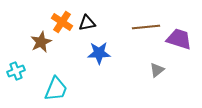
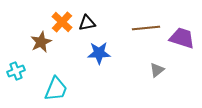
orange cross: rotated 10 degrees clockwise
brown line: moved 1 px down
purple trapezoid: moved 3 px right, 1 px up
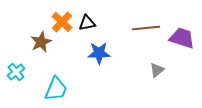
cyan cross: moved 1 px down; rotated 18 degrees counterclockwise
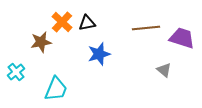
brown star: rotated 15 degrees clockwise
blue star: moved 1 px down; rotated 15 degrees counterclockwise
gray triangle: moved 7 px right; rotated 42 degrees counterclockwise
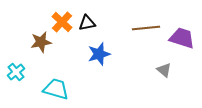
cyan trapezoid: rotated 96 degrees counterclockwise
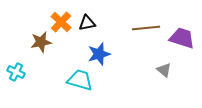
orange cross: moved 1 px left
cyan cross: rotated 24 degrees counterclockwise
cyan trapezoid: moved 24 px right, 9 px up
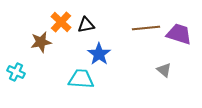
black triangle: moved 1 px left, 2 px down
purple trapezoid: moved 3 px left, 4 px up
blue star: rotated 20 degrees counterclockwise
cyan trapezoid: moved 1 px right, 1 px up; rotated 12 degrees counterclockwise
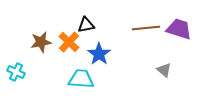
orange cross: moved 8 px right, 20 px down
purple trapezoid: moved 5 px up
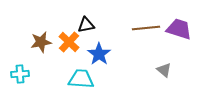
cyan cross: moved 4 px right, 2 px down; rotated 30 degrees counterclockwise
